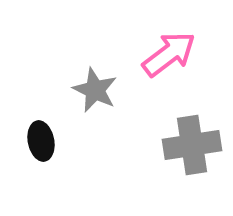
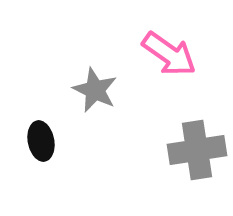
pink arrow: rotated 72 degrees clockwise
gray cross: moved 5 px right, 5 px down
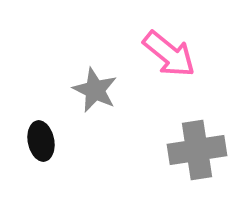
pink arrow: rotated 4 degrees clockwise
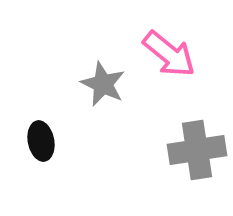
gray star: moved 8 px right, 6 px up
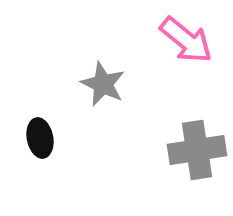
pink arrow: moved 17 px right, 14 px up
black ellipse: moved 1 px left, 3 px up
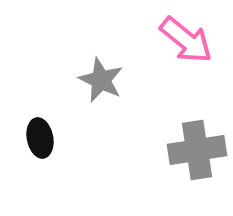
gray star: moved 2 px left, 4 px up
